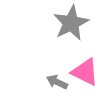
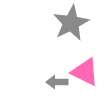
gray arrow: rotated 25 degrees counterclockwise
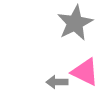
gray star: moved 4 px right
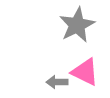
gray star: moved 2 px right, 2 px down
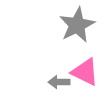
gray arrow: moved 2 px right
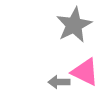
gray star: moved 3 px left
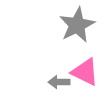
gray star: moved 3 px right
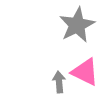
gray arrow: rotated 85 degrees clockwise
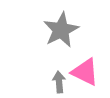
gray star: moved 16 px left, 5 px down
